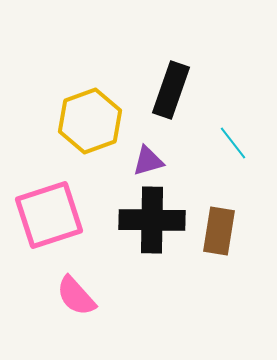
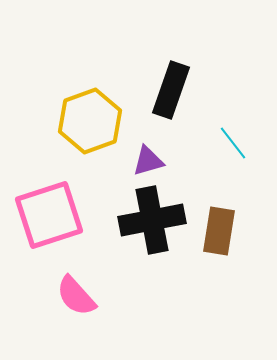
black cross: rotated 12 degrees counterclockwise
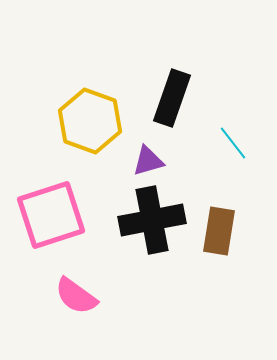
black rectangle: moved 1 px right, 8 px down
yellow hexagon: rotated 20 degrees counterclockwise
pink square: moved 2 px right
pink semicircle: rotated 12 degrees counterclockwise
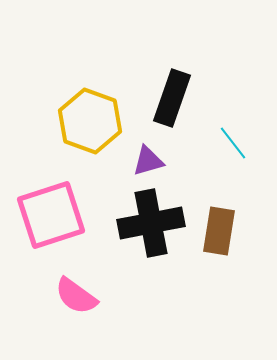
black cross: moved 1 px left, 3 px down
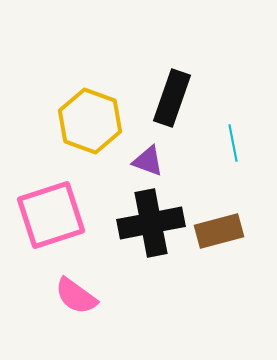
cyan line: rotated 27 degrees clockwise
purple triangle: rotated 36 degrees clockwise
brown rectangle: rotated 66 degrees clockwise
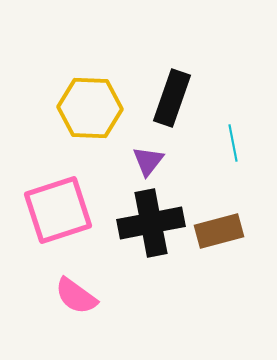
yellow hexagon: moved 13 px up; rotated 18 degrees counterclockwise
purple triangle: rotated 48 degrees clockwise
pink square: moved 7 px right, 5 px up
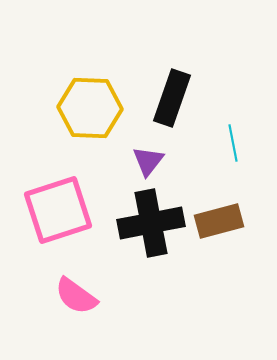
brown rectangle: moved 10 px up
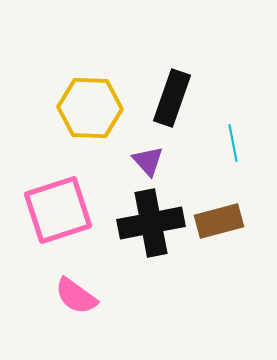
purple triangle: rotated 20 degrees counterclockwise
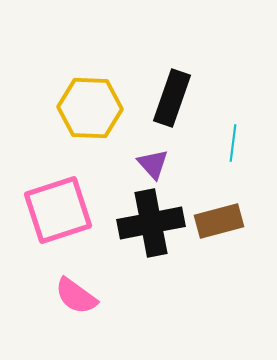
cyan line: rotated 18 degrees clockwise
purple triangle: moved 5 px right, 3 px down
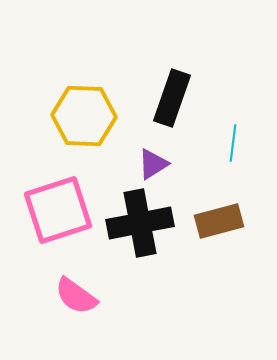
yellow hexagon: moved 6 px left, 8 px down
purple triangle: rotated 40 degrees clockwise
black cross: moved 11 px left
